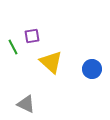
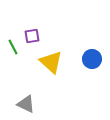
blue circle: moved 10 px up
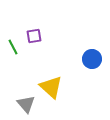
purple square: moved 2 px right
yellow triangle: moved 25 px down
gray triangle: rotated 24 degrees clockwise
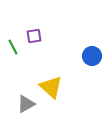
blue circle: moved 3 px up
gray triangle: rotated 42 degrees clockwise
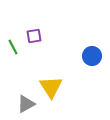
yellow triangle: rotated 15 degrees clockwise
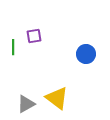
green line: rotated 28 degrees clockwise
blue circle: moved 6 px left, 2 px up
yellow triangle: moved 6 px right, 11 px down; rotated 20 degrees counterclockwise
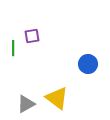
purple square: moved 2 px left
green line: moved 1 px down
blue circle: moved 2 px right, 10 px down
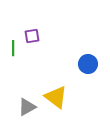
yellow triangle: moved 1 px left, 1 px up
gray triangle: moved 1 px right, 3 px down
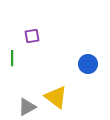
green line: moved 1 px left, 10 px down
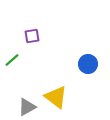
green line: moved 2 px down; rotated 49 degrees clockwise
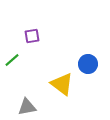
yellow triangle: moved 6 px right, 13 px up
gray triangle: rotated 18 degrees clockwise
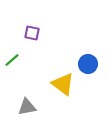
purple square: moved 3 px up; rotated 21 degrees clockwise
yellow triangle: moved 1 px right
